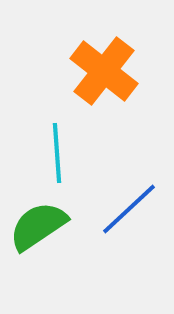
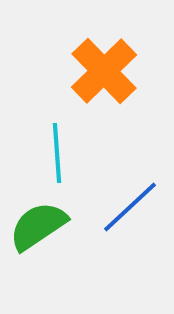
orange cross: rotated 8 degrees clockwise
blue line: moved 1 px right, 2 px up
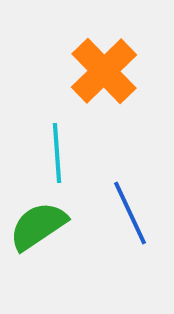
blue line: moved 6 px down; rotated 72 degrees counterclockwise
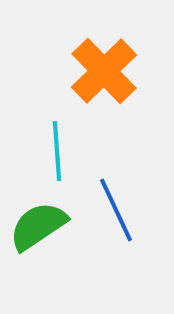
cyan line: moved 2 px up
blue line: moved 14 px left, 3 px up
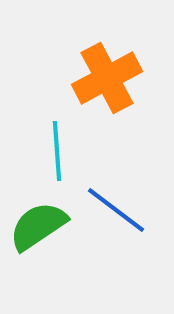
orange cross: moved 3 px right, 7 px down; rotated 16 degrees clockwise
blue line: rotated 28 degrees counterclockwise
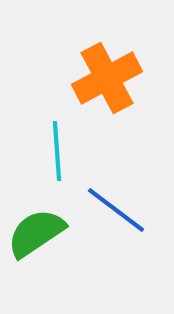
green semicircle: moved 2 px left, 7 px down
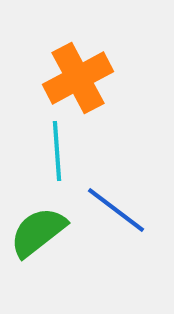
orange cross: moved 29 px left
green semicircle: moved 2 px right, 1 px up; rotated 4 degrees counterclockwise
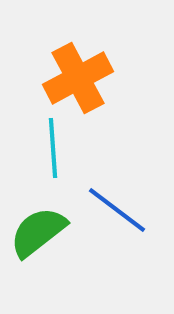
cyan line: moved 4 px left, 3 px up
blue line: moved 1 px right
